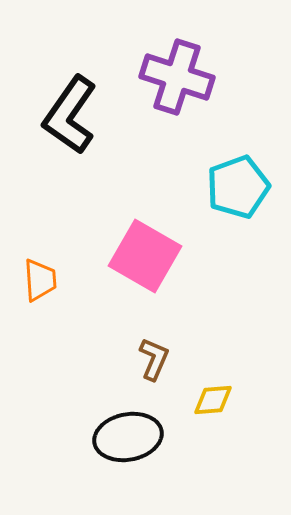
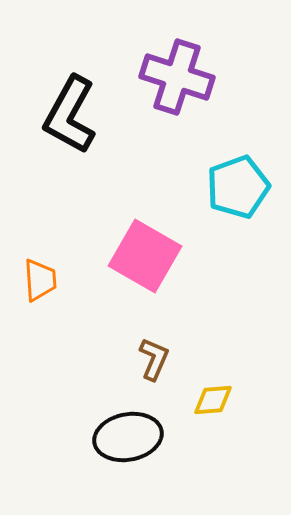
black L-shape: rotated 6 degrees counterclockwise
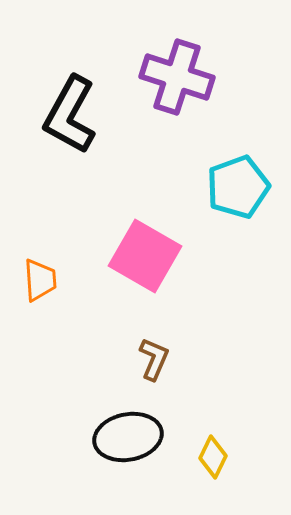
yellow diamond: moved 57 px down; rotated 60 degrees counterclockwise
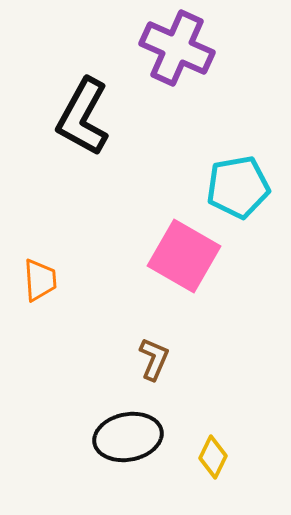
purple cross: moved 29 px up; rotated 6 degrees clockwise
black L-shape: moved 13 px right, 2 px down
cyan pentagon: rotated 10 degrees clockwise
pink square: moved 39 px right
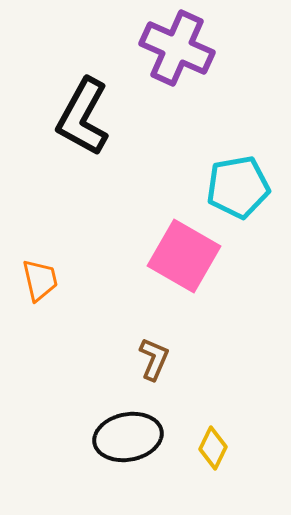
orange trapezoid: rotated 9 degrees counterclockwise
yellow diamond: moved 9 px up
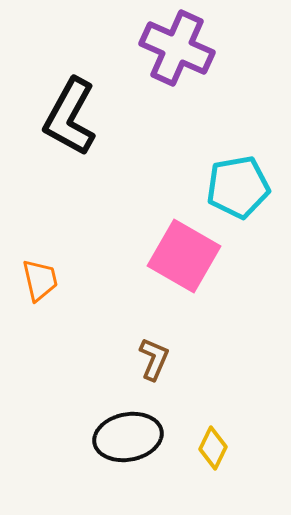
black L-shape: moved 13 px left
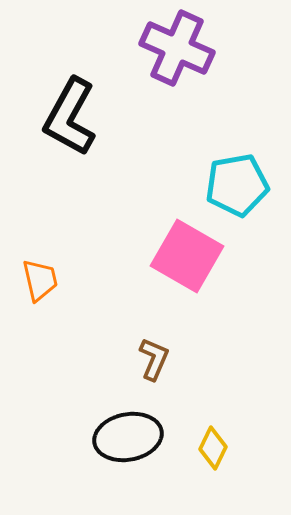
cyan pentagon: moved 1 px left, 2 px up
pink square: moved 3 px right
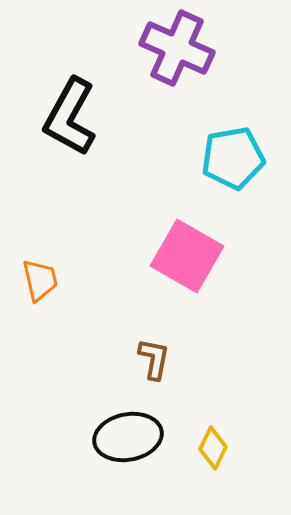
cyan pentagon: moved 4 px left, 27 px up
brown L-shape: rotated 12 degrees counterclockwise
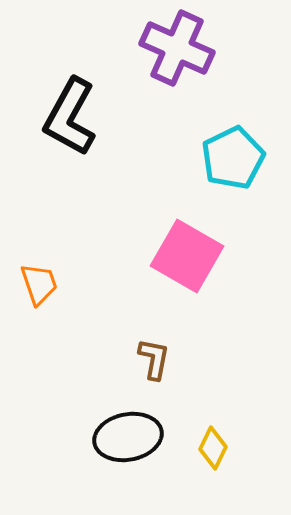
cyan pentagon: rotated 16 degrees counterclockwise
orange trapezoid: moved 1 px left, 4 px down; rotated 6 degrees counterclockwise
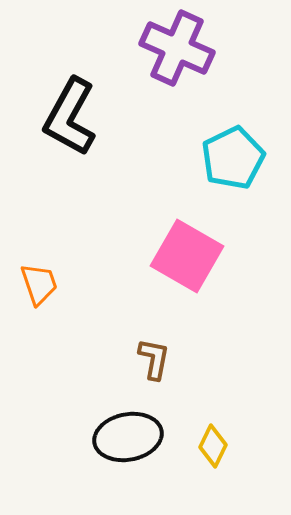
yellow diamond: moved 2 px up
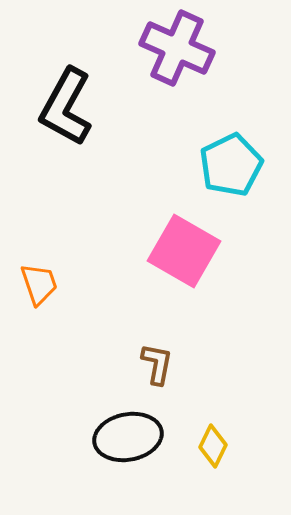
black L-shape: moved 4 px left, 10 px up
cyan pentagon: moved 2 px left, 7 px down
pink square: moved 3 px left, 5 px up
brown L-shape: moved 3 px right, 5 px down
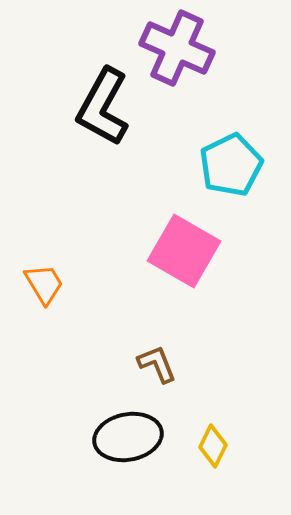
black L-shape: moved 37 px right
orange trapezoid: moved 5 px right; rotated 12 degrees counterclockwise
brown L-shape: rotated 33 degrees counterclockwise
